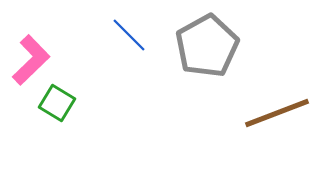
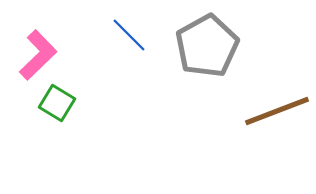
pink L-shape: moved 7 px right, 5 px up
brown line: moved 2 px up
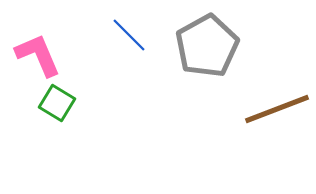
pink L-shape: rotated 69 degrees counterclockwise
brown line: moved 2 px up
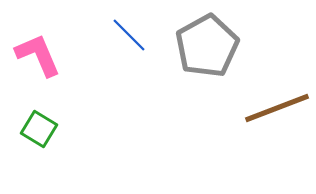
green square: moved 18 px left, 26 px down
brown line: moved 1 px up
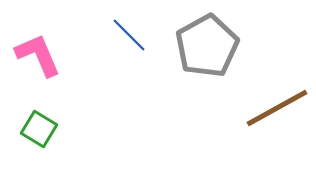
brown line: rotated 8 degrees counterclockwise
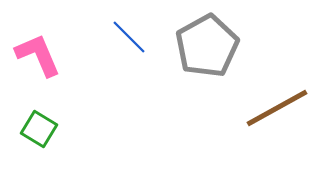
blue line: moved 2 px down
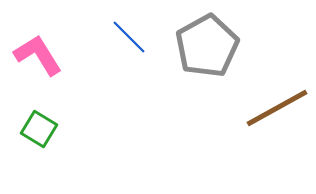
pink L-shape: rotated 9 degrees counterclockwise
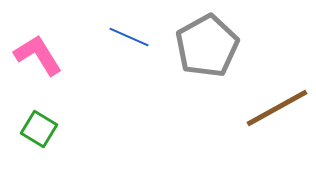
blue line: rotated 21 degrees counterclockwise
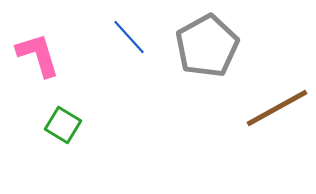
blue line: rotated 24 degrees clockwise
pink L-shape: rotated 15 degrees clockwise
green square: moved 24 px right, 4 px up
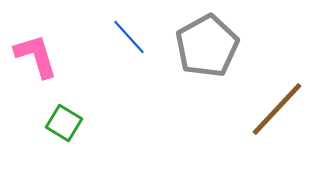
pink L-shape: moved 2 px left, 1 px down
brown line: moved 1 px down; rotated 18 degrees counterclockwise
green square: moved 1 px right, 2 px up
